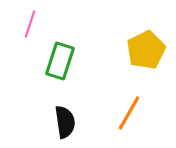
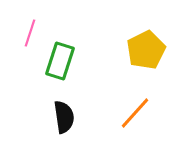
pink line: moved 9 px down
orange line: moved 6 px right; rotated 12 degrees clockwise
black semicircle: moved 1 px left, 5 px up
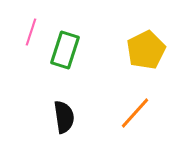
pink line: moved 1 px right, 1 px up
green rectangle: moved 5 px right, 11 px up
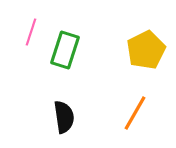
orange line: rotated 12 degrees counterclockwise
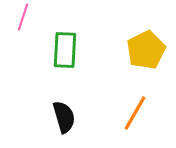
pink line: moved 8 px left, 15 px up
green rectangle: rotated 15 degrees counterclockwise
black semicircle: rotated 8 degrees counterclockwise
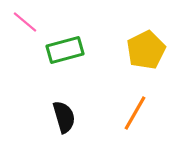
pink line: moved 2 px right, 5 px down; rotated 68 degrees counterclockwise
green rectangle: rotated 72 degrees clockwise
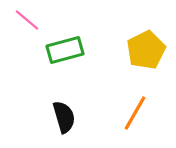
pink line: moved 2 px right, 2 px up
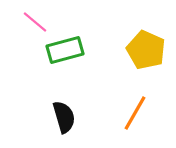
pink line: moved 8 px right, 2 px down
yellow pentagon: rotated 21 degrees counterclockwise
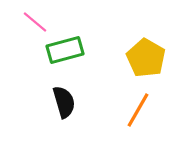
yellow pentagon: moved 8 px down; rotated 6 degrees clockwise
orange line: moved 3 px right, 3 px up
black semicircle: moved 15 px up
